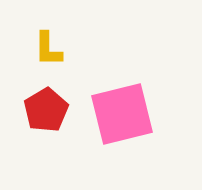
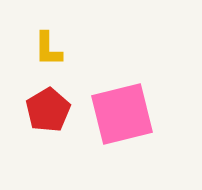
red pentagon: moved 2 px right
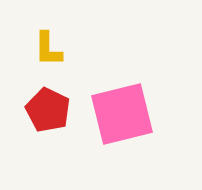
red pentagon: rotated 15 degrees counterclockwise
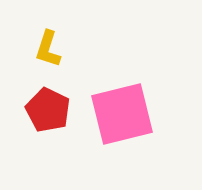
yellow L-shape: rotated 18 degrees clockwise
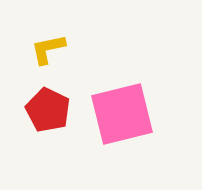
yellow L-shape: rotated 60 degrees clockwise
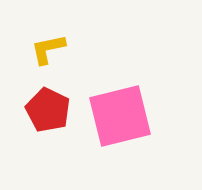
pink square: moved 2 px left, 2 px down
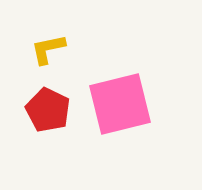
pink square: moved 12 px up
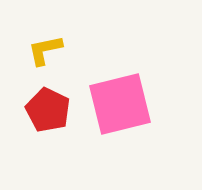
yellow L-shape: moved 3 px left, 1 px down
